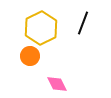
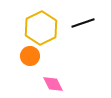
black line: rotated 50 degrees clockwise
pink diamond: moved 4 px left
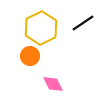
black line: rotated 15 degrees counterclockwise
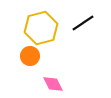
yellow hexagon: rotated 12 degrees clockwise
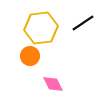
yellow hexagon: rotated 8 degrees clockwise
